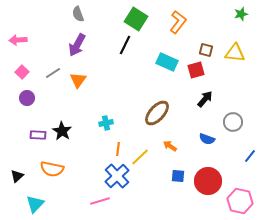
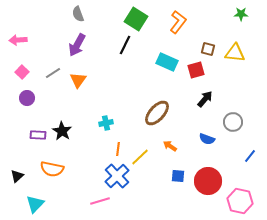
green star: rotated 16 degrees clockwise
brown square: moved 2 px right, 1 px up
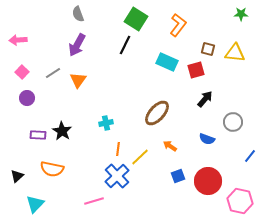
orange L-shape: moved 3 px down
blue square: rotated 24 degrees counterclockwise
pink line: moved 6 px left
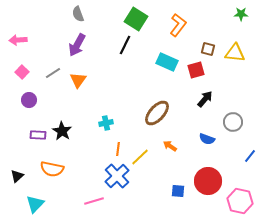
purple circle: moved 2 px right, 2 px down
blue square: moved 15 px down; rotated 24 degrees clockwise
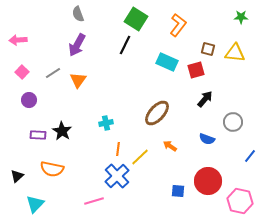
green star: moved 3 px down
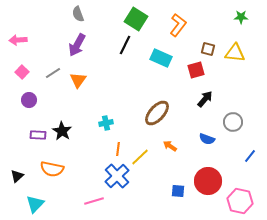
cyan rectangle: moved 6 px left, 4 px up
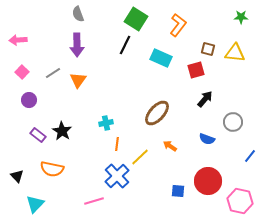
purple arrow: rotated 30 degrees counterclockwise
purple rectangle: rotated 35 degrees clockwise
orange line: moved 1 px left, 5 px up
black triangle: rotated 32 degrees counterclockwise
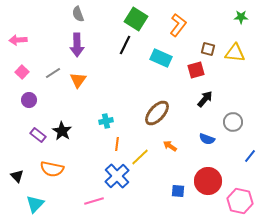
cyan cross: moved 2 px up
